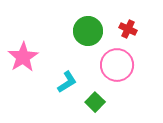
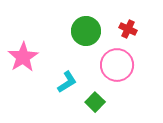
green circle: moved 2 px left
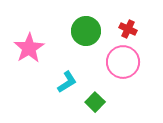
pink star: moved 6 px right, 9 px up
pink circle: moved 6 px right, 3 px up
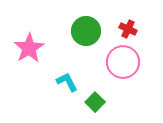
cyan L-shape: rotated 85 degrees counterclockwise
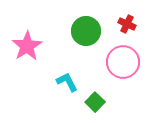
red cross: moved 1 px left, 5 px up
pink star: moved 2 px left, 2 px up
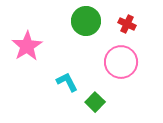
green circle: moved 10 px up
pink circle: moved 2 px left
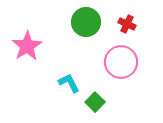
green circle: moved 1 px down
cyan L-shape: moved 2 px right, 1 px down
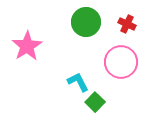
cyan L-shape: moved 9 px right, 1 px up
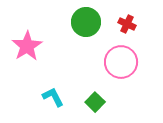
cyan L-shape: moved 25 px left, 15 px down
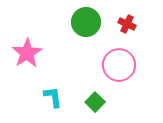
pink star: moved 7 px down
pink circle: moved 2 px left, 3 px down
cyan L-shape: rotated 20 degrees clockwise
